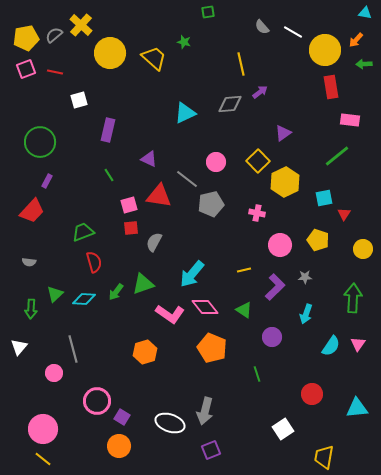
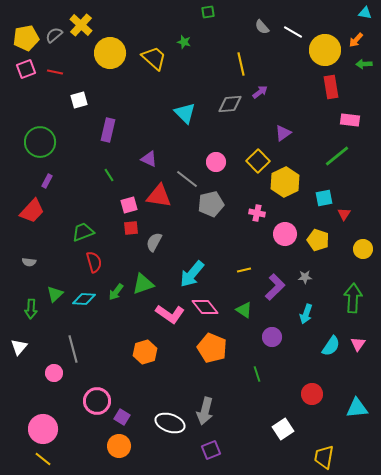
cyan triangle at (185, 113): rotated 50 degrees counterclockwise
pink circle at (280, 245): moved 5 px right, 11 px up
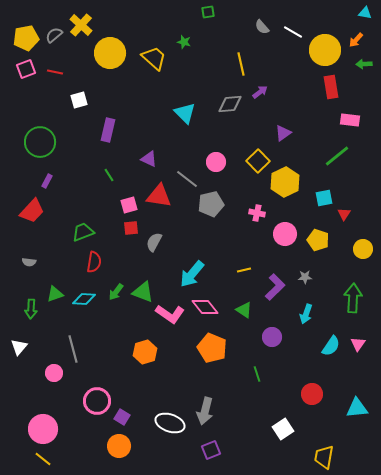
red semicircle at (94, 262): rotated 25 degrees clockwise
green triangle at (143, 284): moved 8 px down; rotated 40 degrees clockwise
green triangle at (55, 294): rotated 24 degrees clockwise
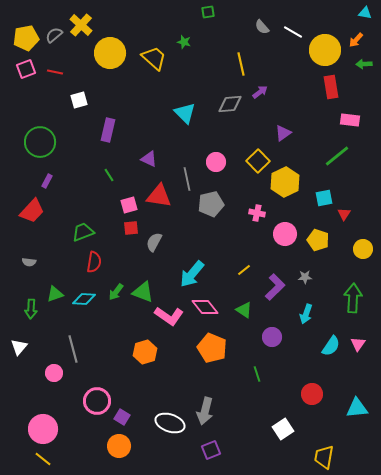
gray line at (187, 179): rotated 40 degrees clockwise
yellow line at (244, 270): rotated 24 degrees counterclockwise
pink L-shape at (170, 314): moved 1 px left, 2 px down
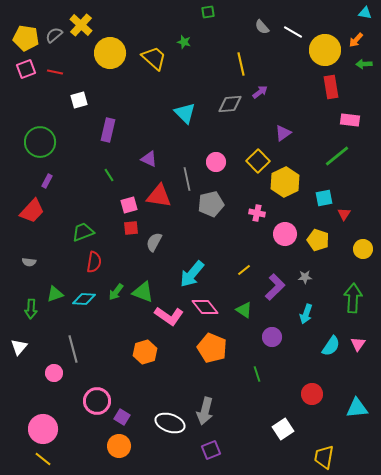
yellow pentagon at (26, 38): rotated 20 degrees clockwise
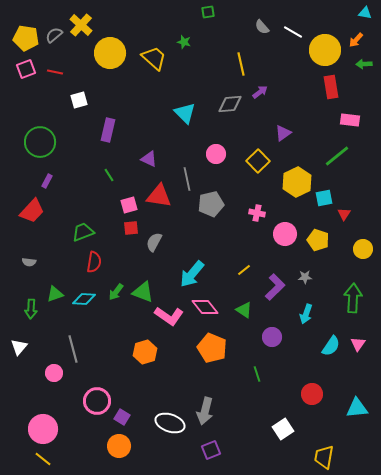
pink circle at (216, 162): moved 8 px up
yellow hexagon at (285, 182): moved 12 px right
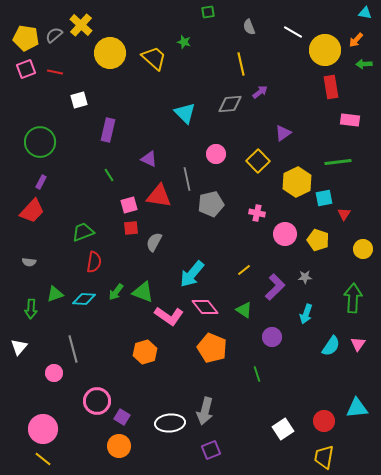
gray semicircle at (262, 27): moved 13 px left; rotated 21 degrees clockwise
green line at (337, 156): moved 1 px right, 6 px down; rotated 32 degrees clockwise
purple rectangle at (47, 181): moved 6 px left, 1 px down
red circle at (312, 394): moved 12 px right, 27 px down
white ellipse at (170, 423): rotated 24 degrees counterclockwise
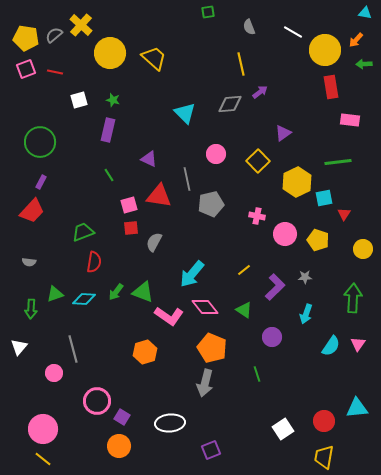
green star at (184, 42): moved 71 px left, 58 px down
pink cross at (257, 213): moved 3 px down
gray arrow at (205, 411): moved 28 px up
